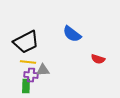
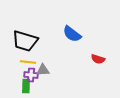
black trapezoid: moved 1 px left, 1 px up; rotated 44 degrees clockwise
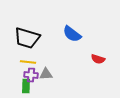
black trapezoid: moved 2 px right, 3 px up
gray triangle: moved 3 px right, 4 px down
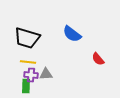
red semicircle: rotated 32 degrees clockwise
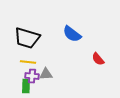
purple cross: moved 1 px right, 1 px down
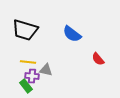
black trapezoid: moved 2 px left, 8 px up
gray triangle: moved 4 px up; rotated 16 degrees clockwise
green rectangle: rotated 40 degrees counterclockwise
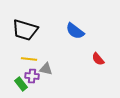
blue semicircle: moved 3 px right, 3 px up
yellow line: moved 1 px right, 3 px up
gray triangle: moved 1 px up
green rectangle: moved 5 px left, 2 px up
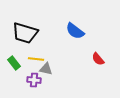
black trapezoid: moved 3 px down
yellow line: moved 7 px right
purple cross: moved 2 px right, 4 px down
green rectangle: moved 7 px left, 21 px up
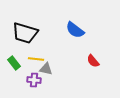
blue semicircle: moved 1 px up
red semicircle: moved 5 px left, 2 px down
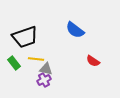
black trapezoid: moved 4 px down; rotated 36 degrees counterclockwise
red semicircle: rotated 16 degrees counterclockwise
purple cross: moved 10 px right; rotated 32 degrees counterclockwise
